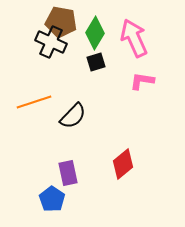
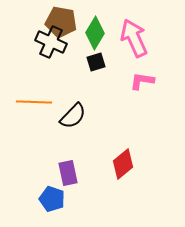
orange line: rotated 20 degrees clockwise
blue pentagon: rotated 15 degrees counterclockwise
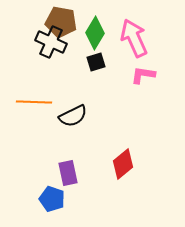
pink L-shape: moved 1 px right, 6 px up
black semicircle: rotated 20 degrees clockwise
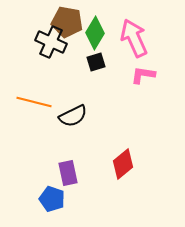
brown pentagon: moved 6 px right
orange line: rotated 12 degrees clockwise
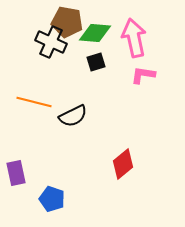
green diamond: rotated 64 degrees clockwise
pink arrow: rotated 12 degrees clockwise
purple rectangle: moved 52 px left
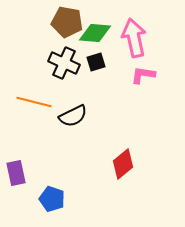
black cross: moved 13 px right, 21 px down
